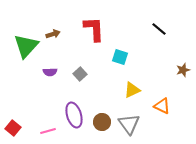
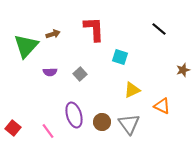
pink line: rotated 70 degrees clockwise
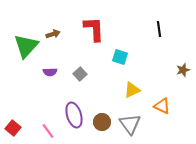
black line: rotated 42 degrees clockwise
gray triangle: moved 1 px right
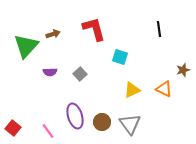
red L-shape: rotated 12 degrees counterclockwise
orange triangle: moved 2 px right, 17 px up
purple ellipse: moved 1 px right, 1 px down
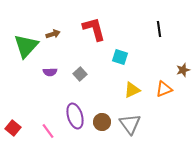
orange triangle: rotated 48 degrees counterclockwise
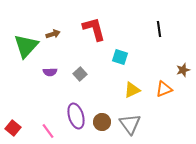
purple ellipse: moved 1 px right
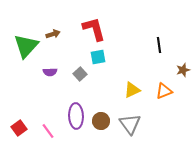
black line: moved 16 px down
cyan square: moved 22 px left; rotated 28 degrees counterclockwise
orange triangle: moved 2 px down
purple ellipse: rotated 15 degrees clockwise
brown circle: moved 1 px left, 1 px up
red square: moved 6 px right; rotated 14 degrees clockwise
